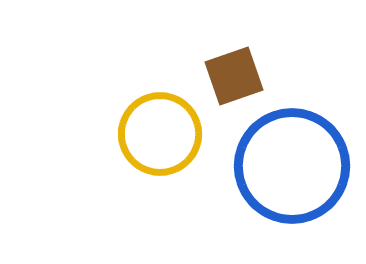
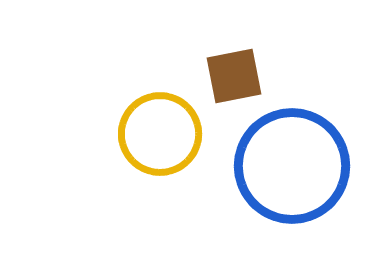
brown square: rotated 8 degrees clockwise
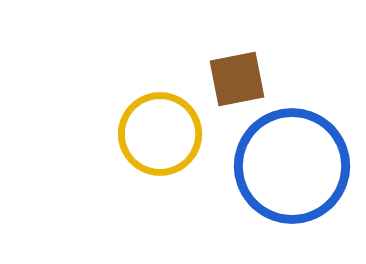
brown square: moved 3 px right, 3 px down
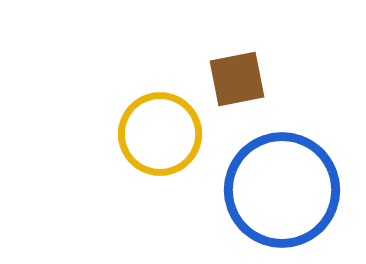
blue circle: moved 10 px left, 24 px down
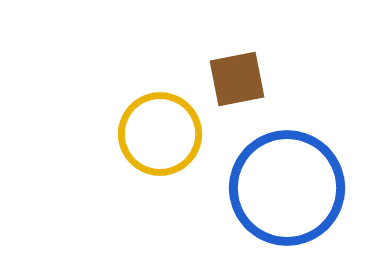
blue circle: moved 5 px right, 2 px up
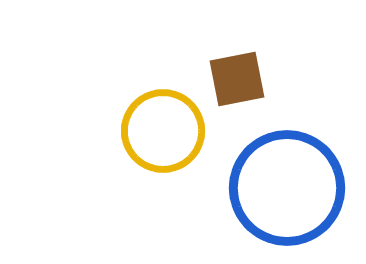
yellow circle: moved 3 px right, 3 px up
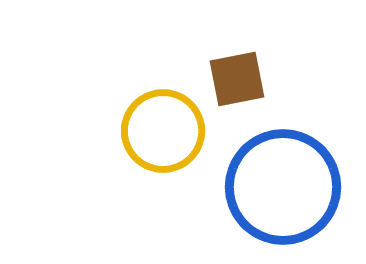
blue circle: moved 4 px left, 1 px up
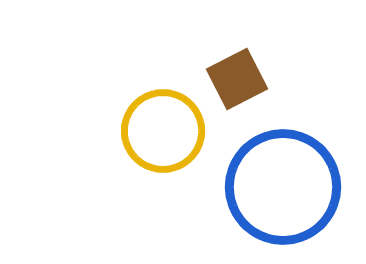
brown square: rotated 16 degrees counterclockwise
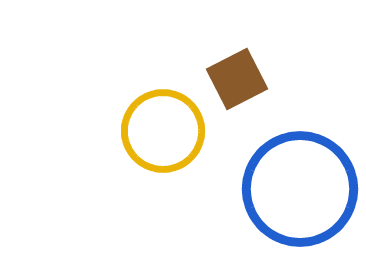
blue circle: moved 17 px right, 2 px down
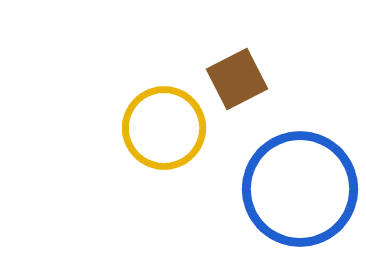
yellow circle: moved 1 px right, 3 px up
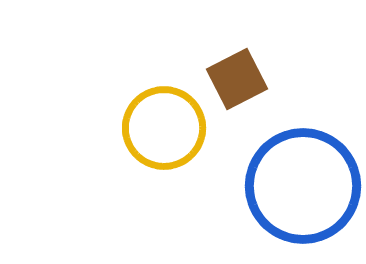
blue circle: moved 3 px right, 3 px up
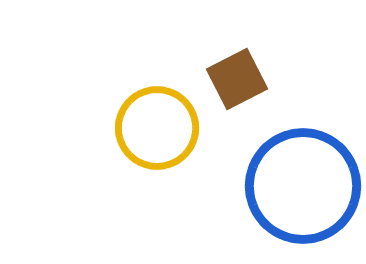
yellow circle: moved 7 px left
